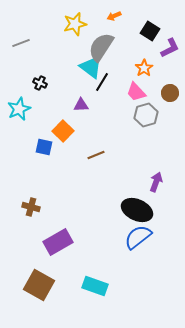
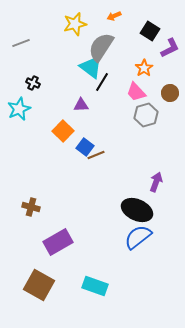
black cross: moved 7 px left
blue square: moved 41 px right; rotated 24 degrees clockwise
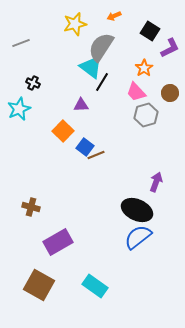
cyan rectangle: rotated 15 degrees clockwise
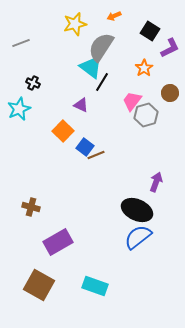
pink trapezoid: moved 4 px left, 9 px down; rotated 80 degrees clockwise
purple triangle: rotated 28 degrees clockwise
cyan rectangle: rotated 15 degrees counterclockwise
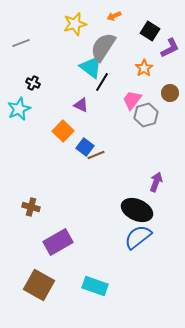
gray semicircle: moved 2 px right
pink trapezoid: moved 1 px up
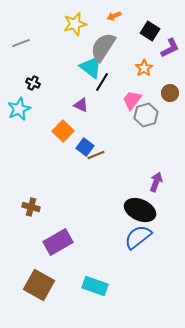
black ellipse: moved 3 px right
